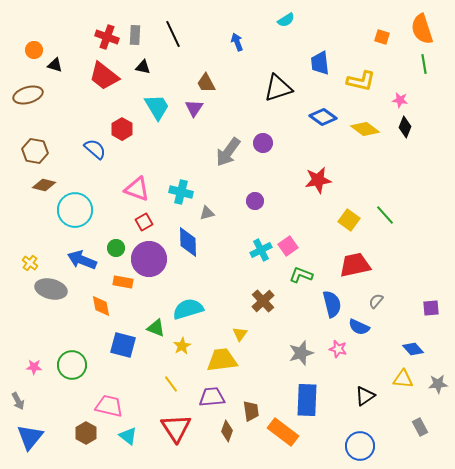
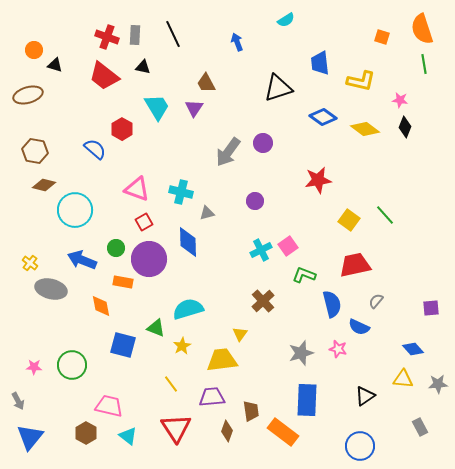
green L-shape at (301, 275): moved 3 px right
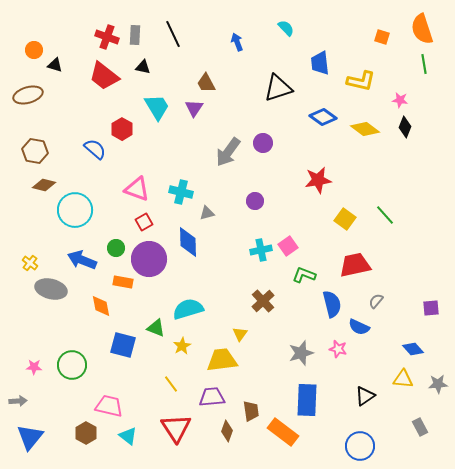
cyan semicircle at (286, 20): moved 8 px down; rotated 102 degrees counterclockwise
yellow square at (349, 220): moved 4 px left, 1 px up
cyan cross at (261, 250): rotated 15 degrees clockwise
gray arrow at (18, 401): rotated 66 degrees counterclockwise
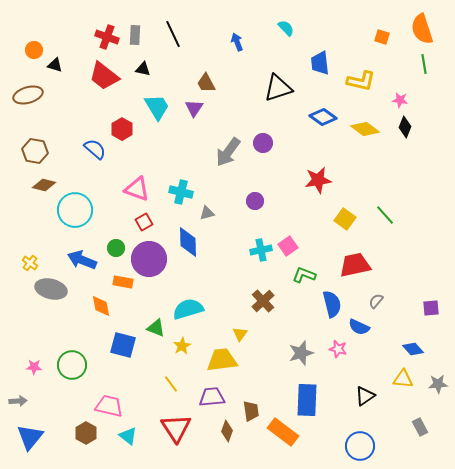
black triangle at (143, 67): moved 2 px down
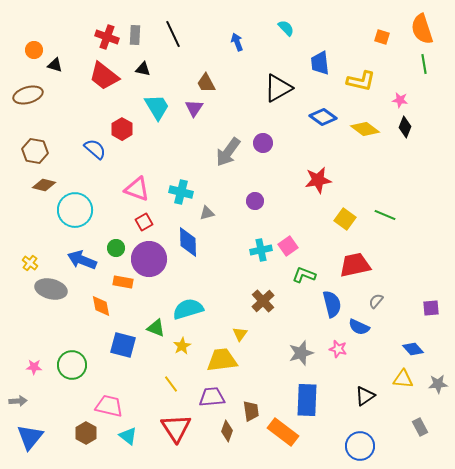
black triangle at (278, 88): rotated 12 degrees counterclockwise
green line at (385, 215): rotated 25 degrees counterclockwise
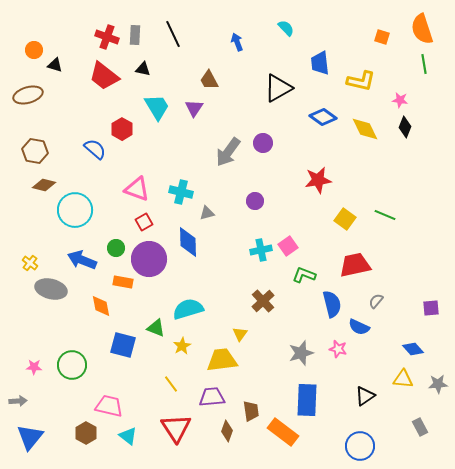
brown trapezoid at (206, 83): moved 3 px right, 3 px up
yellow diamond at (365, 129): rotated 28 degrees clockwise
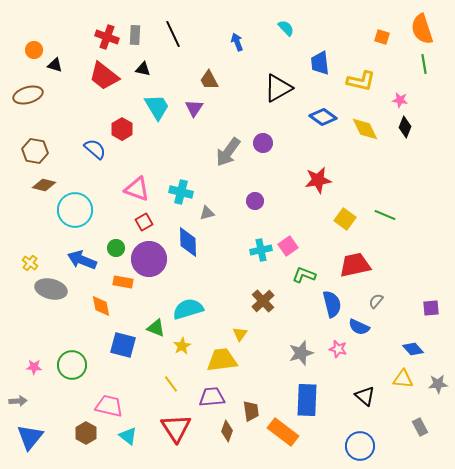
black triangle at (365, 396): rotated 45 degrees counterclockwise
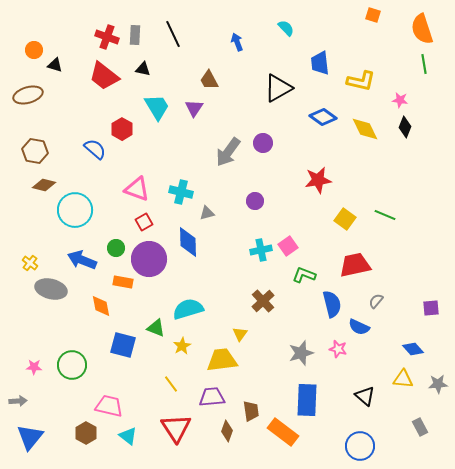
orange square at (382, 37): moved 9 px left, 22 px up
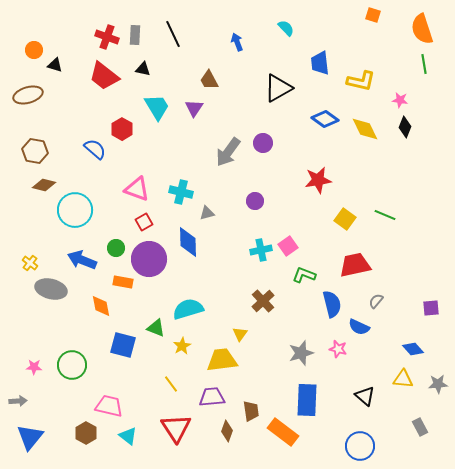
blue diamond at (323, 117): moved 2 px right, 2 px down
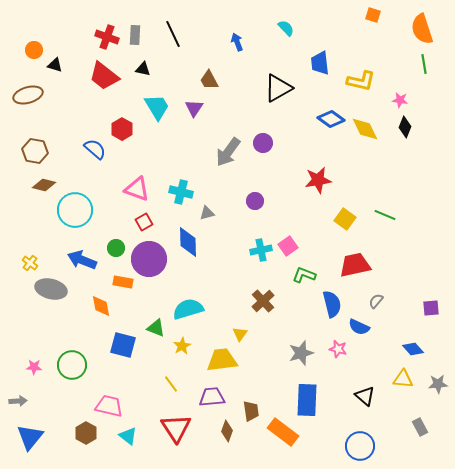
blue diamond at (325, 119): moved 6 px right
